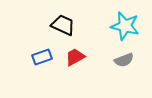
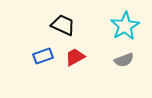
cyan star: rotated 28 degrees clockwise
blue rectangle: moved 1 px right, 1 px up
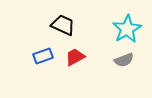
cyan star: moved 2 px right, 3 px down
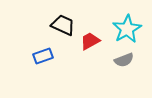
red trapezoid: moved 15 px right, 16 px up
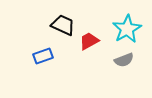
red trapezoid: moved 1 px left
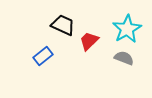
red trapezoid: rotated 15 degrees counterclockwise
blue rectangle: rotated 18 degrees counterclockwise
gray semicircle: moved 2 px up; rotated 138 degrees counterclockwise
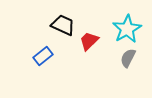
gray semicircle: moved 4 px right; rotated 84 degrees counterclockwise
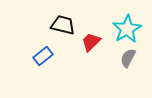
black trapezoid: rotated 10 degrees counterclockwise
red trapezoid: moved 2 px right, 1 px down
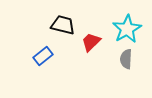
gray semicircle: moved 2 px left, 1 px down; rotated 24 degrees counterclockwise
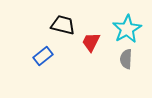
red trapezoid: rotated 20 degrees counterclockwise
